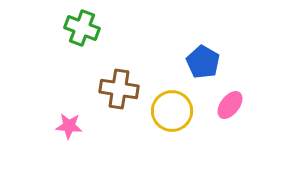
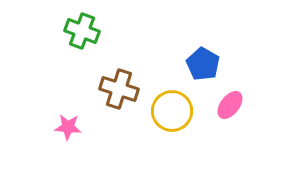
green cross: moved 3 px down
blue pentagon: moved 2 px down
brown cross: rotated 9 degrees clockwise
pink star: moved 1 px left, 1 px down
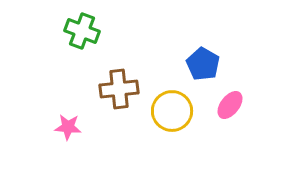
brown cross: rotated 24 degrees counterclockwise
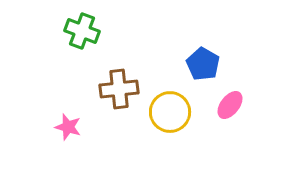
yellow circle: moved 2 px left, 1 px down
pink star: rotated 12 degrees clockwise
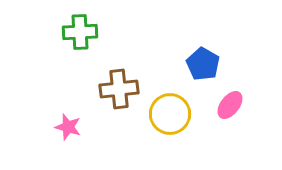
green cross: moved 2 px left, 1 px down; rotated 24 degrees counterclockwise
yellow circle: moved 2 px down
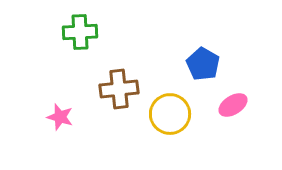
pink ellipse: moved 3 px right; rotated 20 degrees clockwise
pink star: moved 8 px left, 10 px up
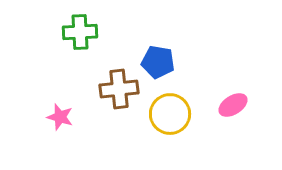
blue pentagon: moved 45 px left, 2 px up; rotated 20 degrees counterclockwise
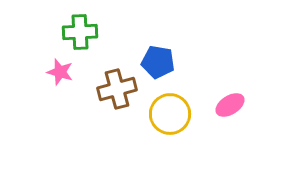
brown cross: moved 2 px left; rotated 9 degrees counterclockwise
pink ellipse: moved 3 px left
pink star: moved 45 px up
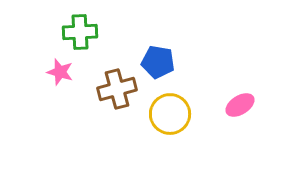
pink ellipse: moved 10 px right
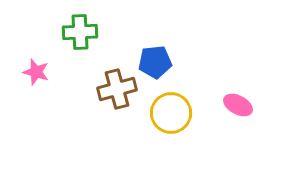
blue pentagon: moved 3 px left; rotated 16 degrees counterclockwise
pink star: moved 24 px left
pink ellipse: moved 2 px left; rotated 60 degrees clockwise
yellow circle: moved 1 px right, 1 px up
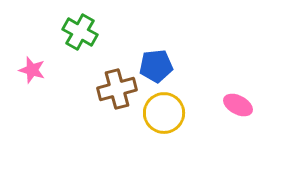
green cross: rotated 32 degrees clockwise
blue pentagon: moved 1 px right, 4 px down
pink star: moved 4 px left, 2 px up
yellow circle: moved 7 px left
